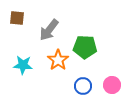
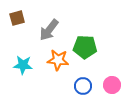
brown square: rotated 21 degrees counterclockwise
orange star: rotated 30 degrees counterclockwise
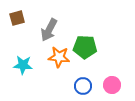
gray arrow: rotated 10 degrees counterclockwise
orange star: moved 1 px right, 3 px up
